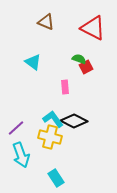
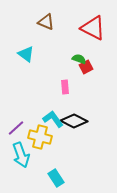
cyan triangle: moved 7 px left, 8 px up
yellow cross: moved 10 px left
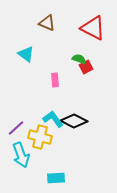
brown triangle: moved 1 px right, 1 px down
pink rectangle: moved 10 px left, 7 px up
cyan rectangle: rotated 60 degrees counterclockwise
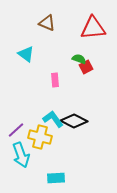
red triangle: rotated 32 degrees counterclockwise
purple line: moved 2 px down
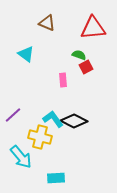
green semicircle: moved 4 px up
pink rectangle: moved 8 px right
purple line: moved 3 px left, 15 px up
cyan arrow: moved 2 px down; rotated 20 degrees counterclockwise
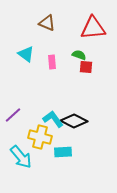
red square: rotated 32 degrees clockwise
pink rectangle: moved 11 px left, 18 px up
cyan rectangle: moved 7 px right, 26 px up
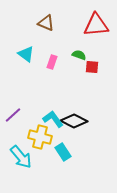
brown triangle: moved 1 px left
red triangle: moved 3 px right, 3 px up
pink rectangle: rotated 24 degrees clockwise
red square: moved 6 px right
cyan rectangle: rotated 60 degrees clockwise
